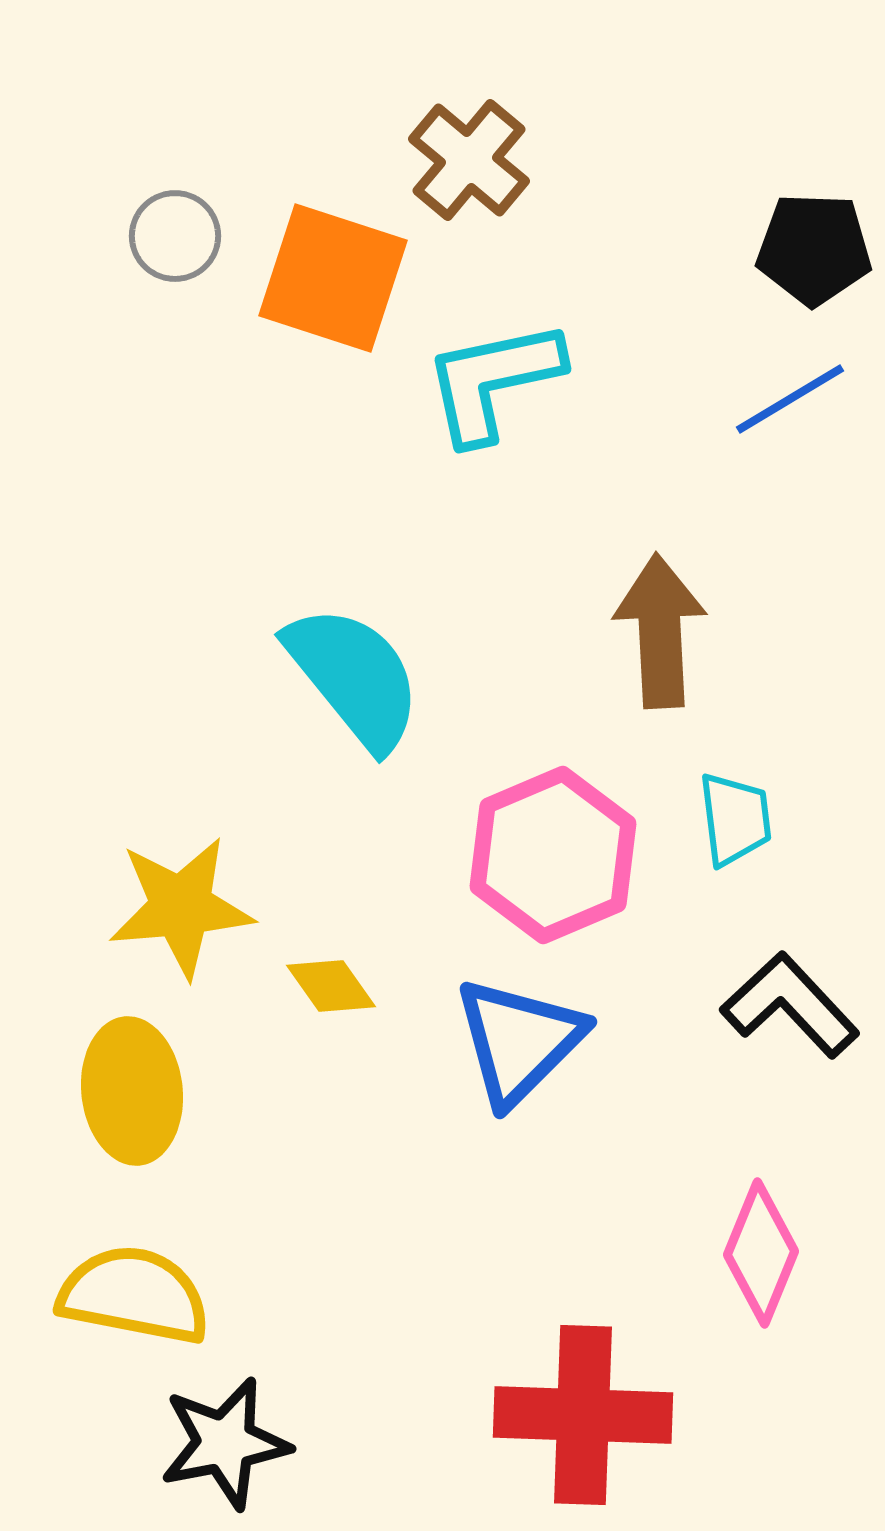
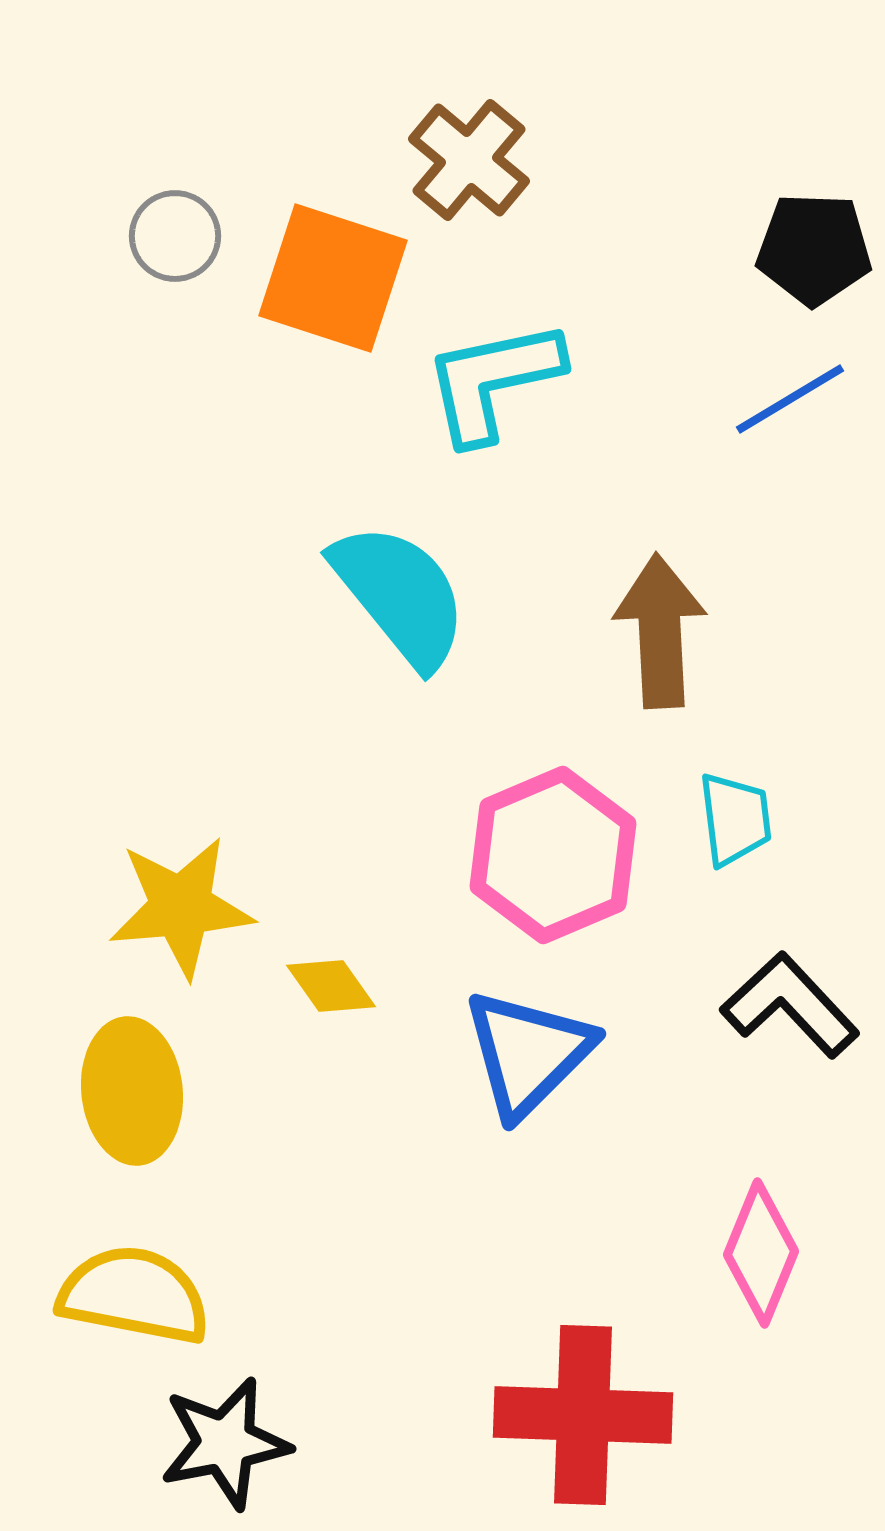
cyan semicircle: moved 46 px right, 82 px up
blue triangle: moved 9 px right, 12 px down
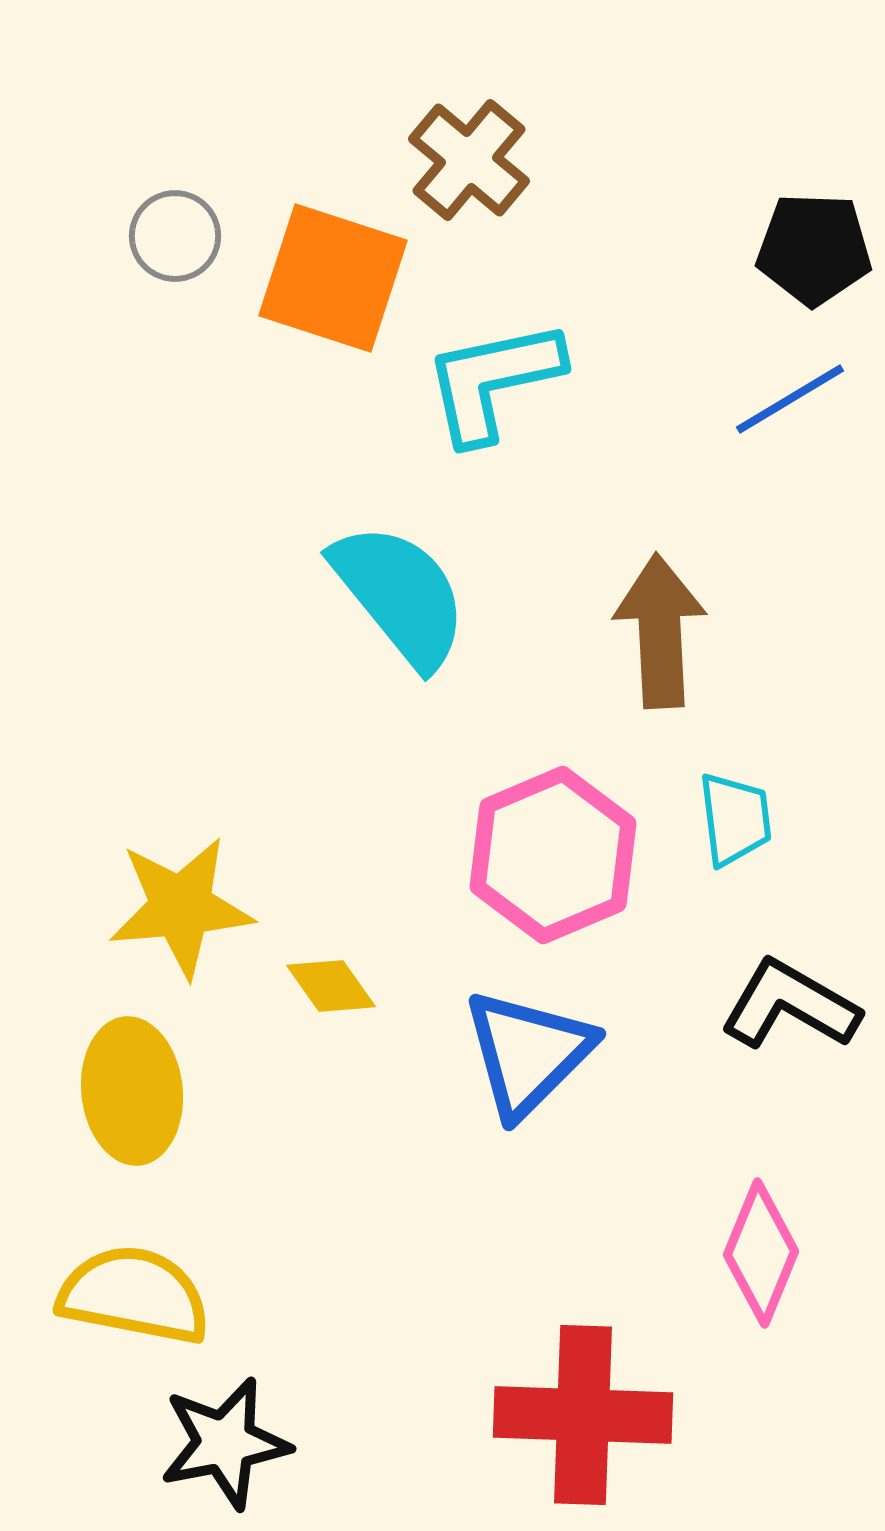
black L-shape: rotated 17 degrees counterclockwise
